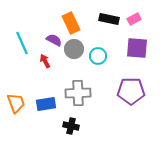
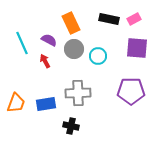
purple semicircle: moved 5 px left
orange trapezoid: rotated 40 degrees clockwise
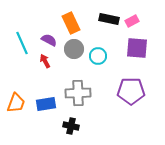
pink rectangle: moved 2 px left, 2 px down
